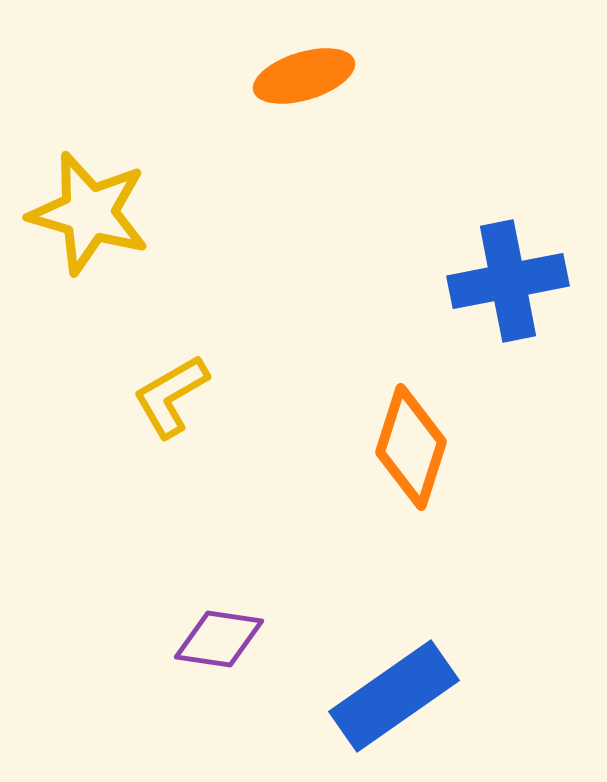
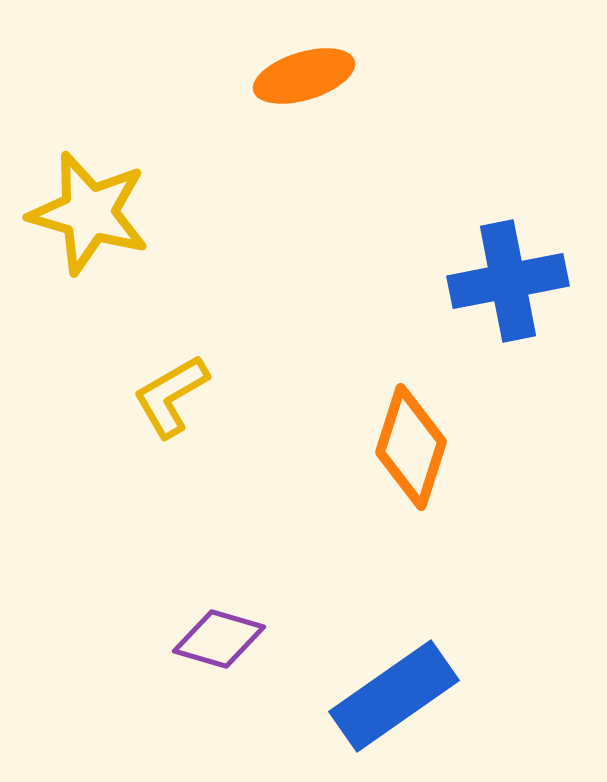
purple diamond: rotated 8 degrees clockwise
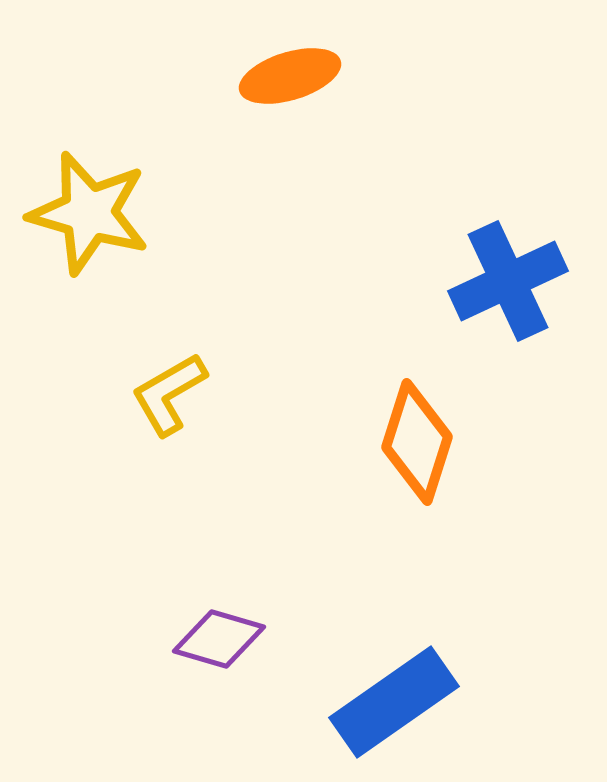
orange ellipse: moved 14 px left
blue cross: rotated 14 degrees counterclockwise
yellow L-shape: moved 2 px left, 2 px up
orange diamond: moved 6 px right, 5 px up
blue rectangle: moved 6 px down
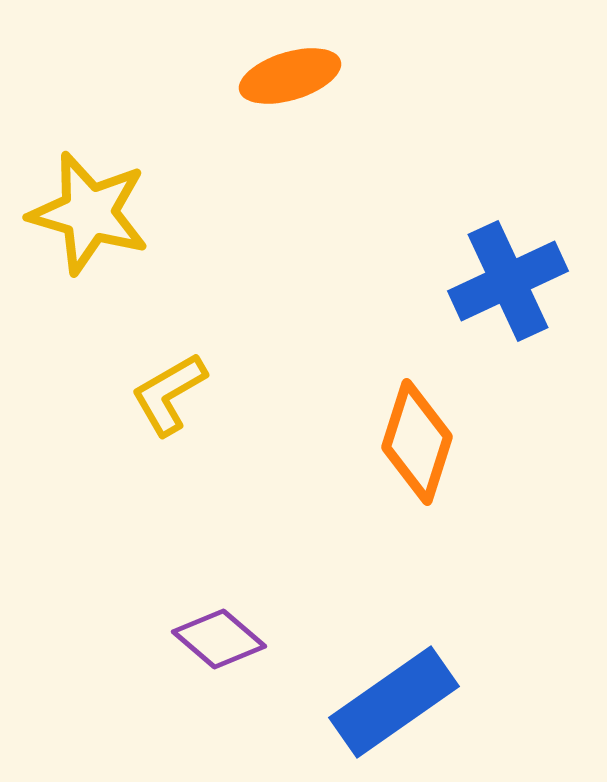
purple diamond: rotated 24 degrees clockwise
